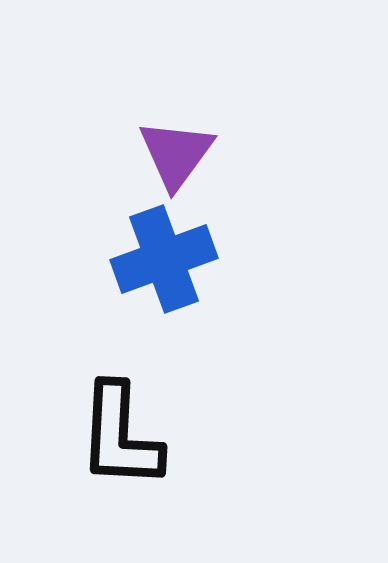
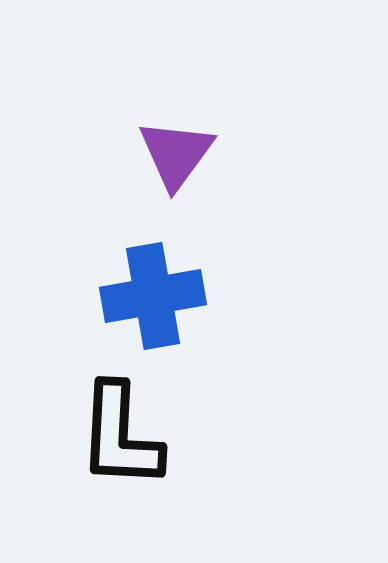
blue cross: moved 11 px left, 37 px down; rotated 10 degrees clockwise
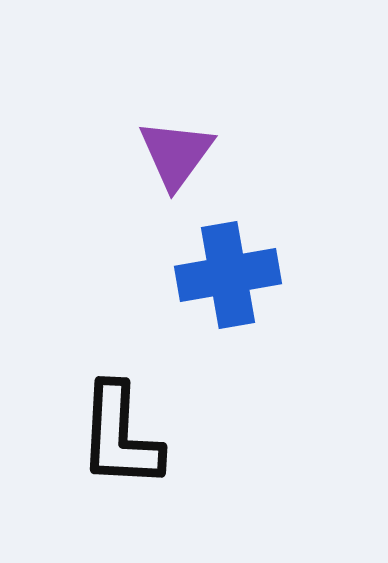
blue cross: moved 75 px right, 21 px up
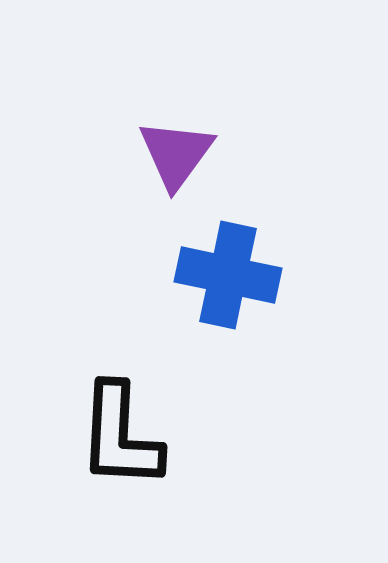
blue cross: rotated 22 degrees clockwise
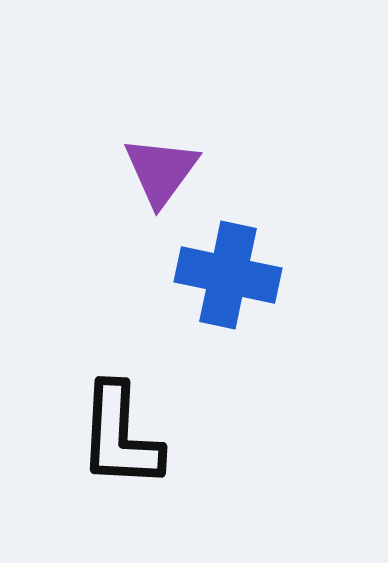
purple triangle: moved 15 px left, 17 px down
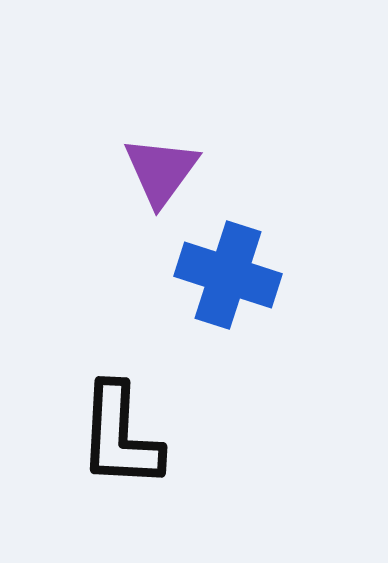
blue cross: rotated 6 degrees clockwise
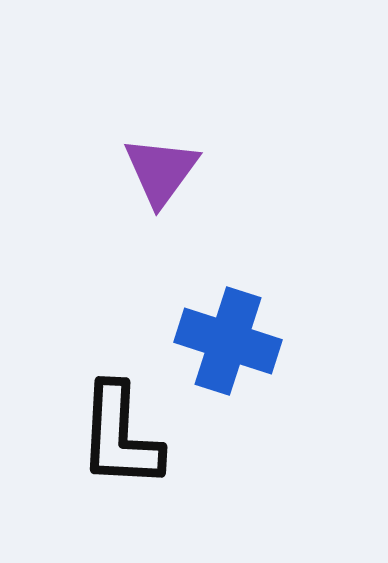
blue cross: moved 66 px down
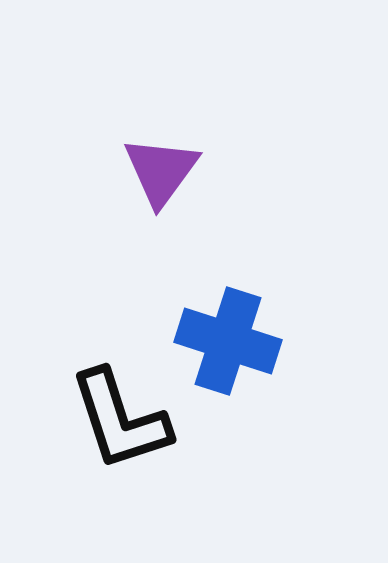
black L-shape: moved 16 px up; rotated 21 degrees counterclockwise
